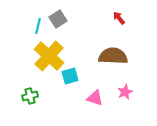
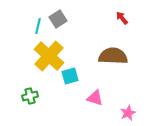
red arrow: moved 3 px right
pink star: moved 3 px right, 21 px down
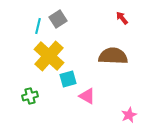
cyan square: moved 2 px left, 3 px down
pink triangle: moved 8 px left, 2 px up; rotated 12 degrees clockwise
pink star: moved 1 px right, 2 px down
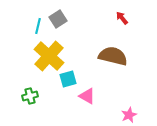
brown semicircle: rotated 12 degrees clockwise
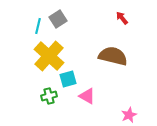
green cross: moved 19 px right
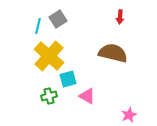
red arrow: moved 2 px left, 1 px up; rotated 136 degrees counterclockwise
brown semicircle: moved 3 px up
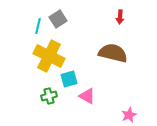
yellow cross: rotated 16 degrees counterclockwise
cyan square: moved 1 px right
